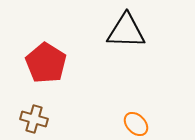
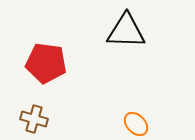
red pentagon: rotated 24 degrees counterclockwise
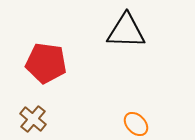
brown cross: moved 1 px left; rotated 24 degrees clockwise
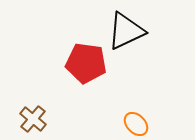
black triangle: rotated 27 degrees counterclockwise
red pentagon: moved 40 px right
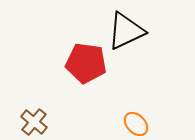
brown cross: moved 1 px right, 3 px down
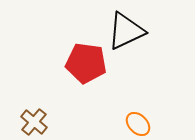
orange ellipse: moved 2 px right
